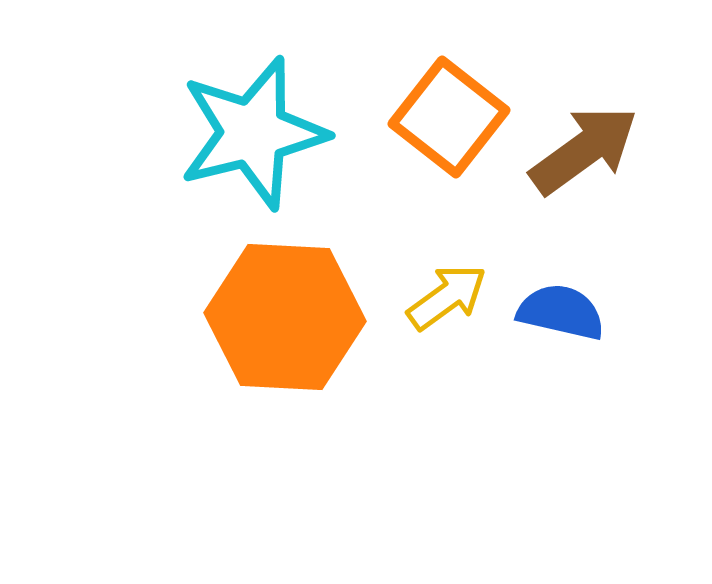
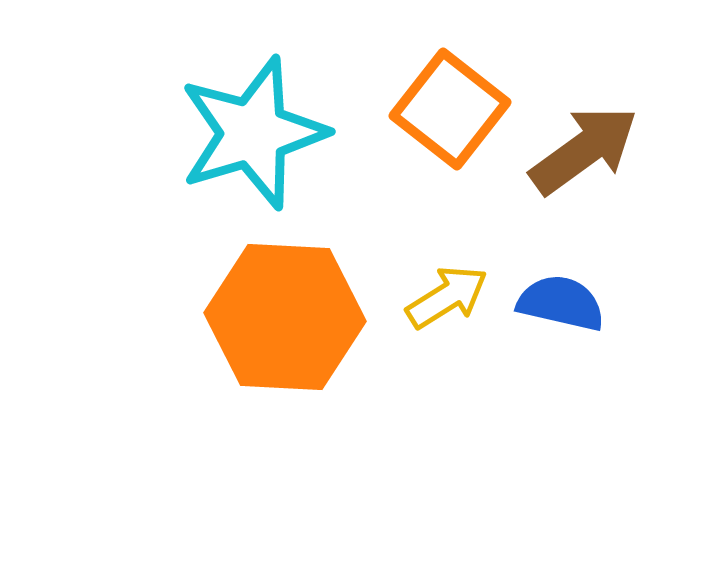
orange square: moved 1 px right, 8 px up
cyan star: rotated 3 degrees counterclockwise
yellow arrow: rotated 4 degrees clockwise
blue semicircle: moved 9 px up
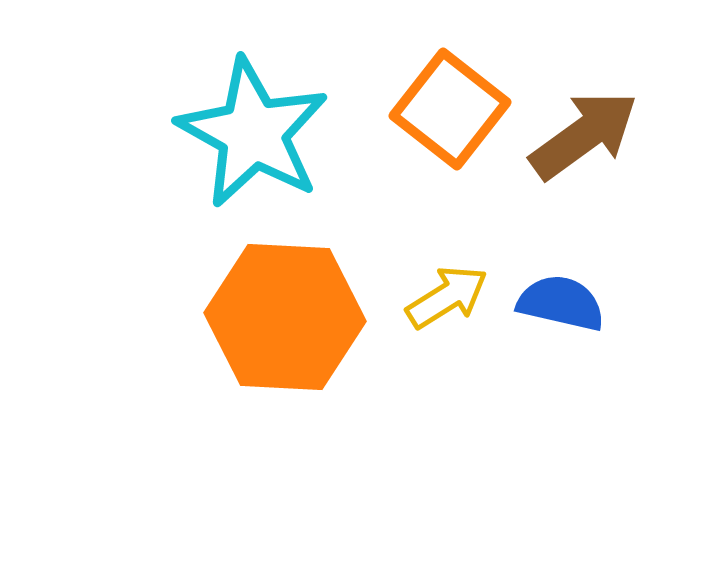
cyan star: rotated 26 degrees counterclockwise
brown arrow: moved 15 px up
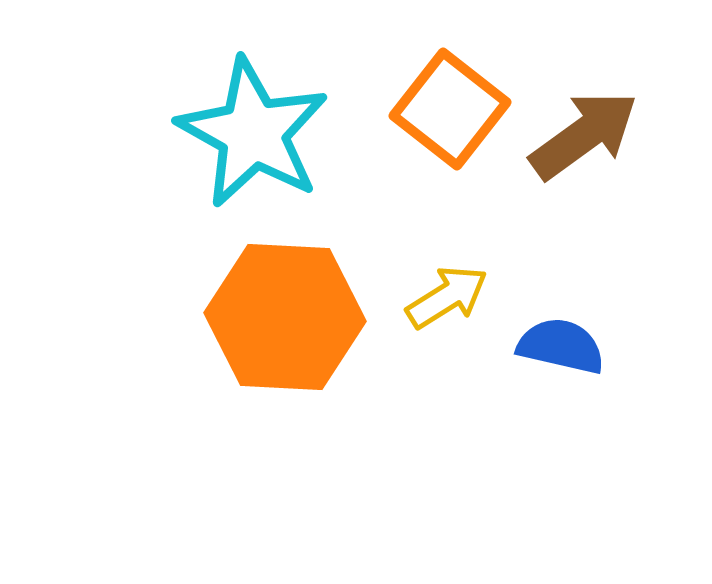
blue semicircle: moved 43 px down
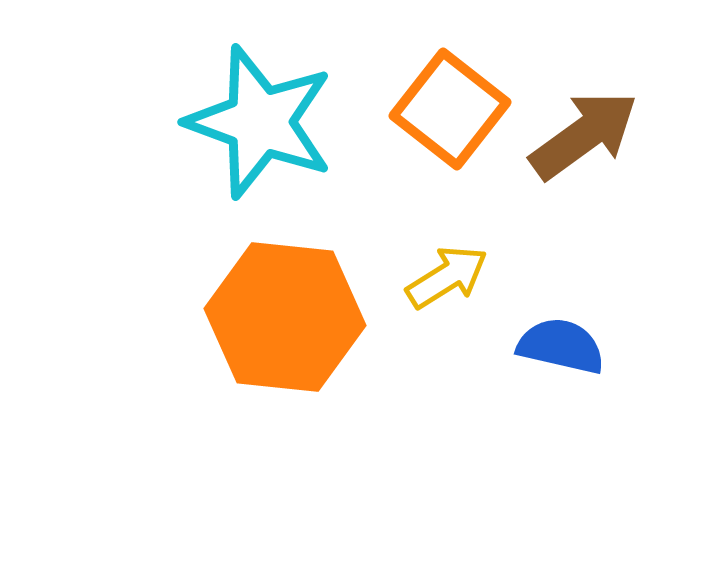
cyan star: moved 7 px right, 11 px up; rotated 9 degrees counterclockwise
yellow arrow: moved 20 px up
orange hexagon: rotated 3 degrees clockwise
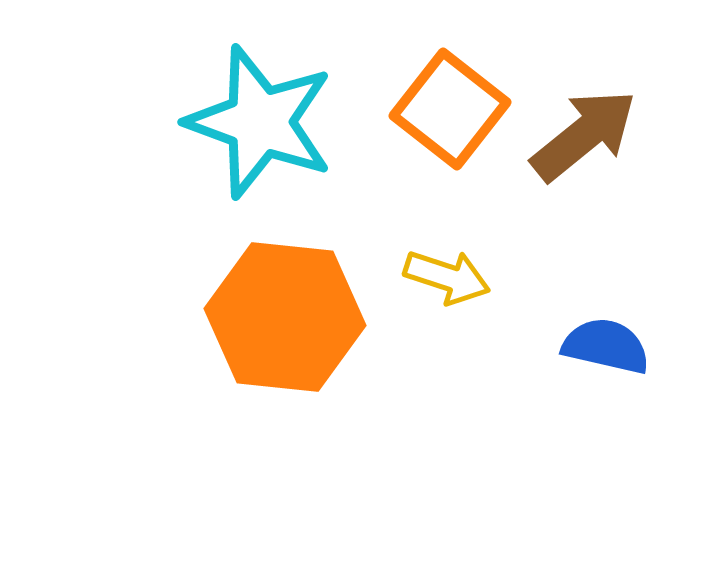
brown arrow: rotated 3 degrees counterclockwise
yellow arrow: rotated 50 degrees clockwise
blue semicircle: moved 45 px right
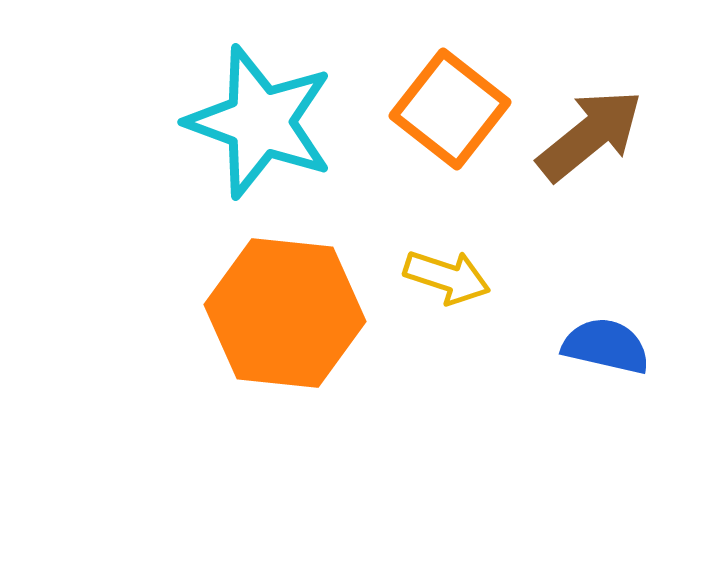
brown arrow: moved 6 px right
orange hexagon: moved 4 px up
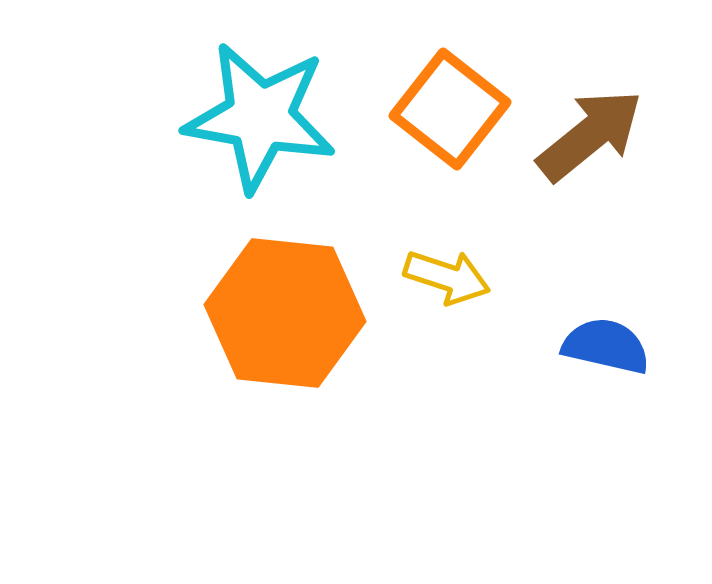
cyan star: moved 5 px up; rotated 10 degrees counterclockwise
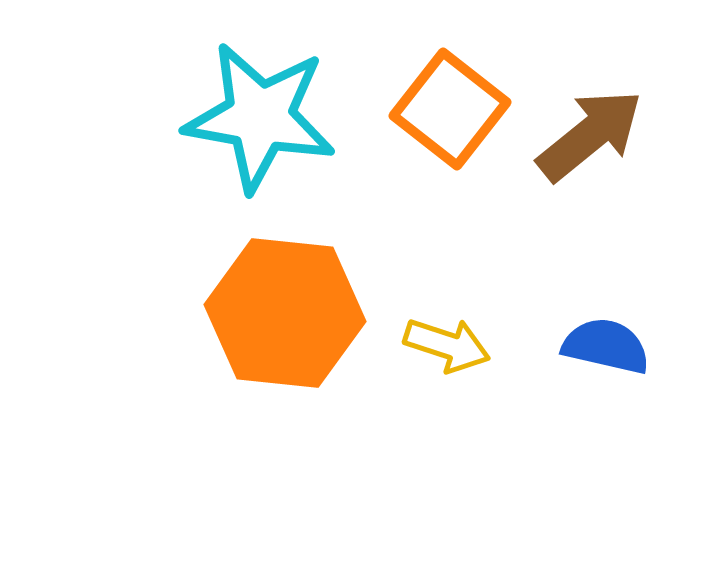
yellow arrow: moved 68 px down
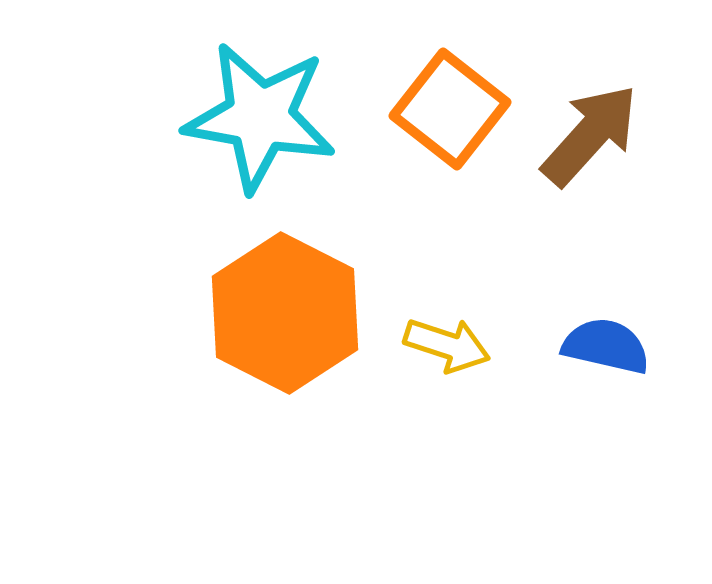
brown arrow: rotated 9 degrees counterclockwise
orange hexagon: rotated 21 degrees clockwise
